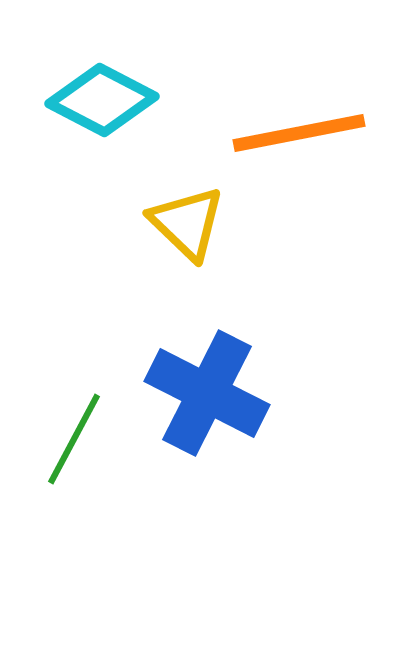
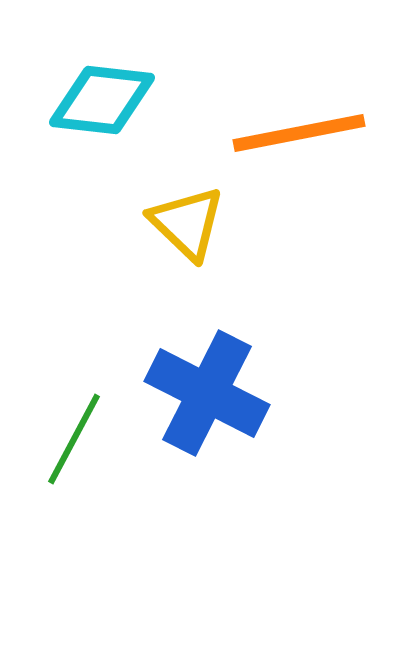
cyan diamond: rotated 21 degrees counterclockwise
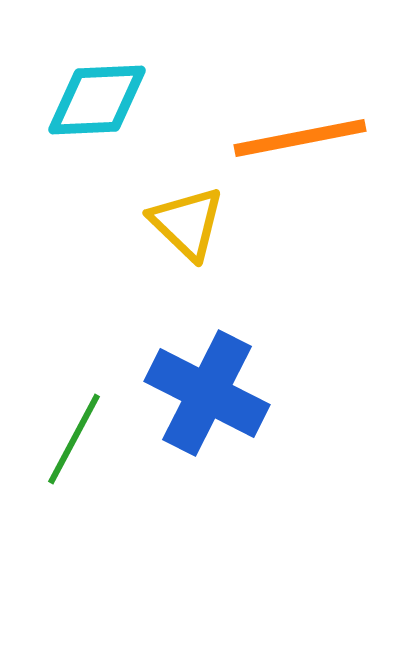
cyan diamond: moved 5 px left; rotated 9 degrees counterclockwise
orange line: moved 1 px right, 5 px down
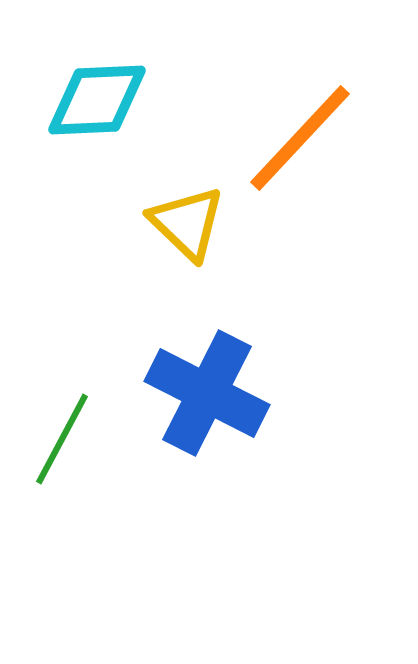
orange line: rotated 36 degrees counterclockwise
green line: moved 12 px left
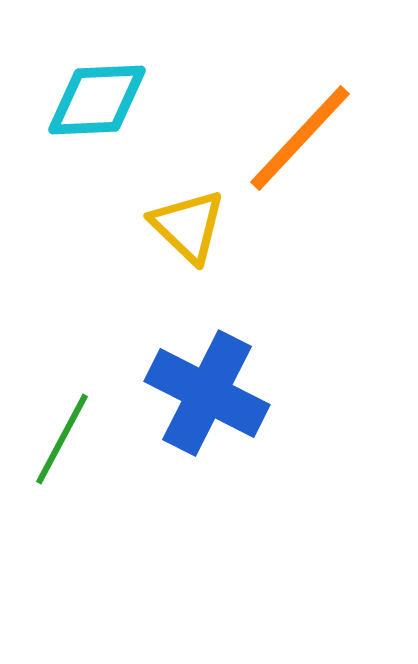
yellow triangle: moved 1 px right, 3 px down
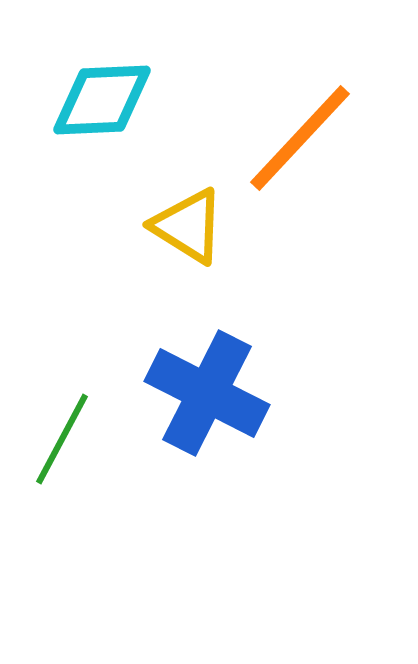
cyan diamond: moved 5 px right
yellow triangle: rotated 12 degrees counterclockwise
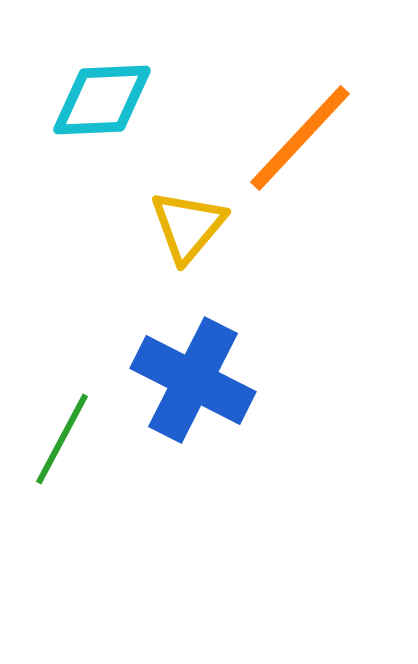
yellow triangle: rotated 38 degrees clockwise
blue cross: moved 14 px left, 13 px up
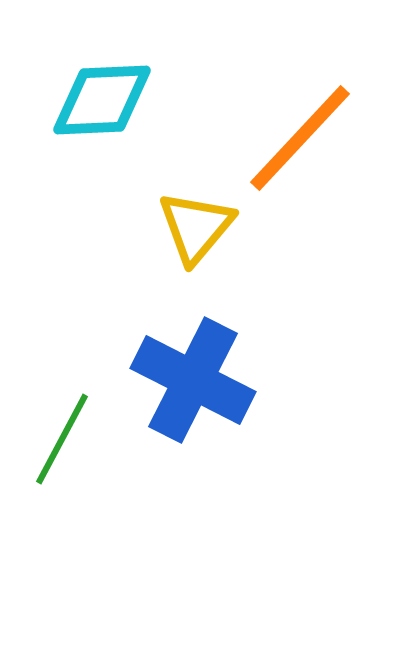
yellow triangle: moved 8 px right, 1 px down
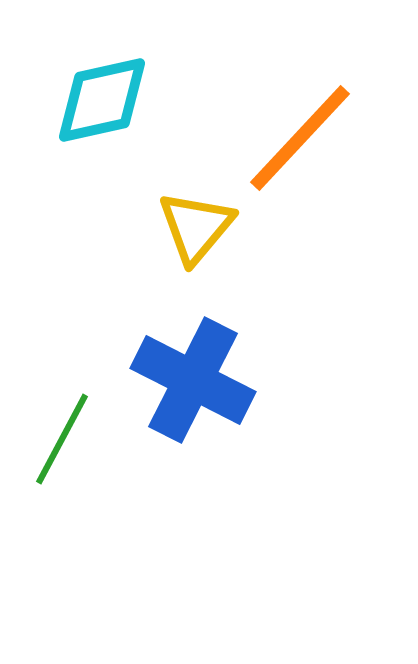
cyan diamond: rotated 10 degrees counterclockwise
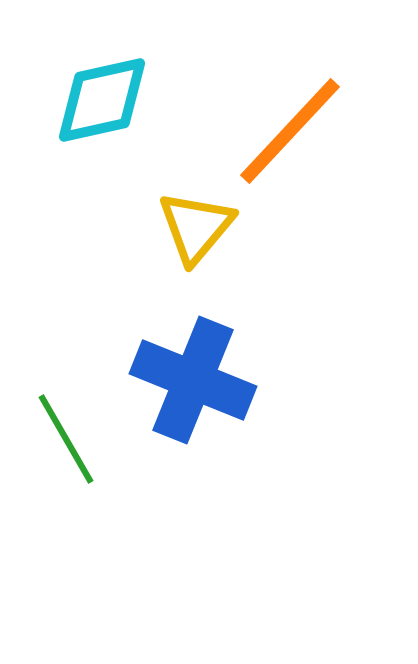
orange line: moved 10 px left, 7 px up
blue cross: rotated 5 degrees counterclockwise
green line: moved 4 px right; rotated 58 degrees counterclockwise
